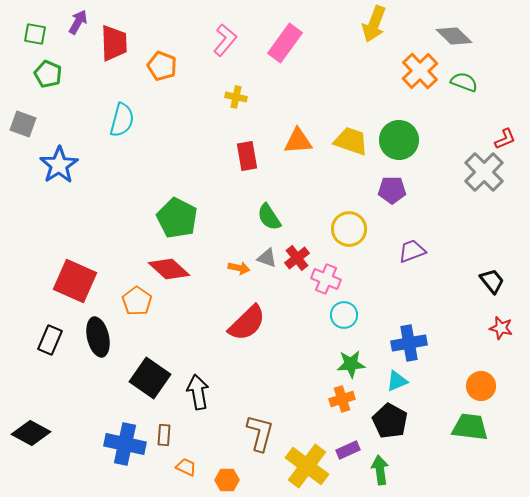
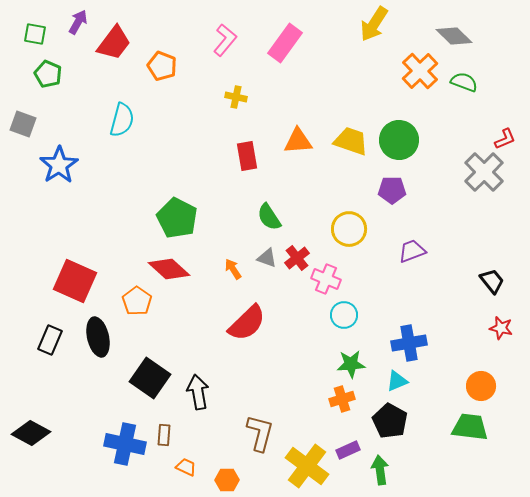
yellow arrow at (374, 24): rotated 12 degrees clockwise
red trapezoid at (114, 43): rotated 39 degrees clockwise
orange arrow at (239, 268): moved 6 px left, 1 px down; rotated 135 degrees counterclockwise
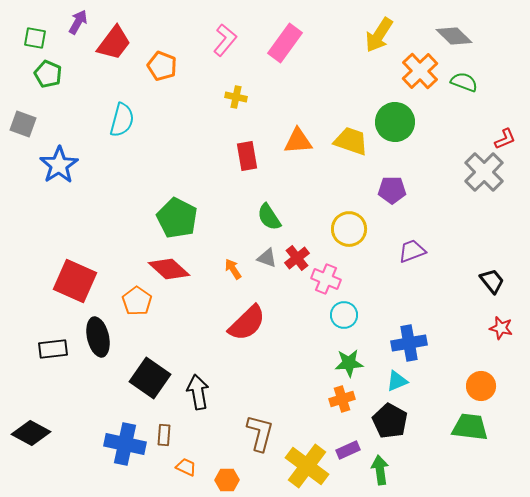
yellow arrow at (374, 24): moved 5 px right, 11 px down
green square at (35, 34): moved 4 px down
green circle at (399, 140): moved 4 px left, 18 px up
black rectangle at (50, 340): moved 3 px right, 9 px down; rotated 60 degrees clockwise
green star at (351, 364): moved 2 px left, 1 px up
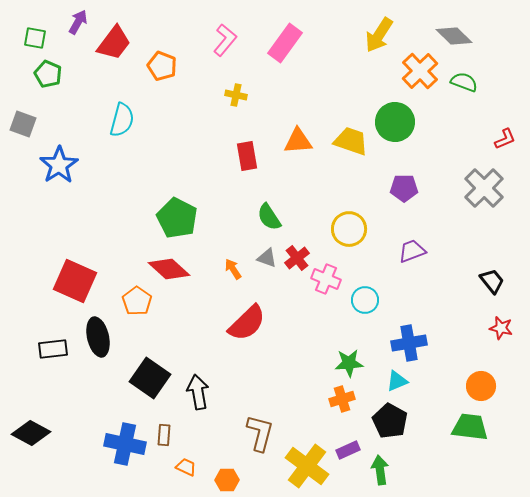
yellow cross at (236, 97): moved 2 px up
gray cross at (484, 172): moved 16 px down
purple pentagon at (392, 190): moved 12 px right, 2 px up
cyan circle at (344, 315): moved 21 px right, 15 px up
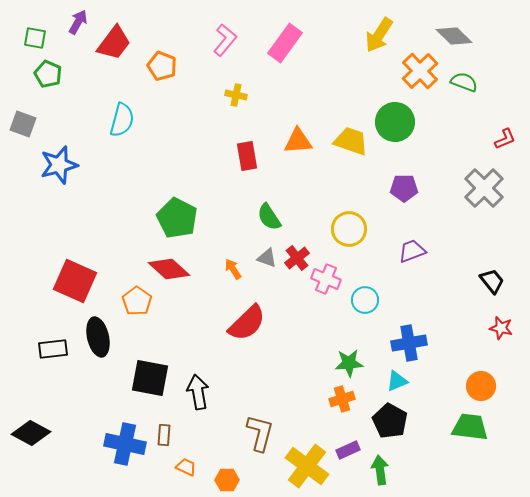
blue star at (59, 165): rotated 18 degrees clockwise
black square at (150, 378): rotated 24 degrees counterclockwise
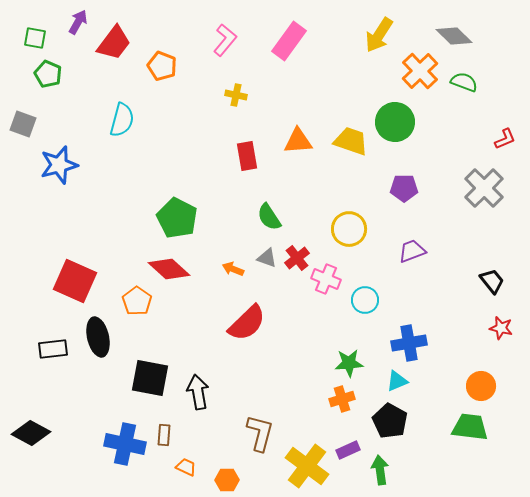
pink rectangle at (285, 43): moved 4 px right, 2 px up
orange arrow at (233, 269): rotated 35 degrees counterclockwise
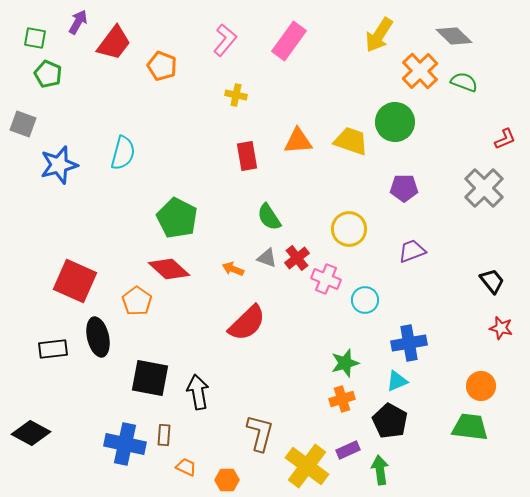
cyan semicircle at (122, 120): moved 1 px right, 33 px down
green star at (349, 363): moved 4 px left; rotated 12 degrees counterclockwise
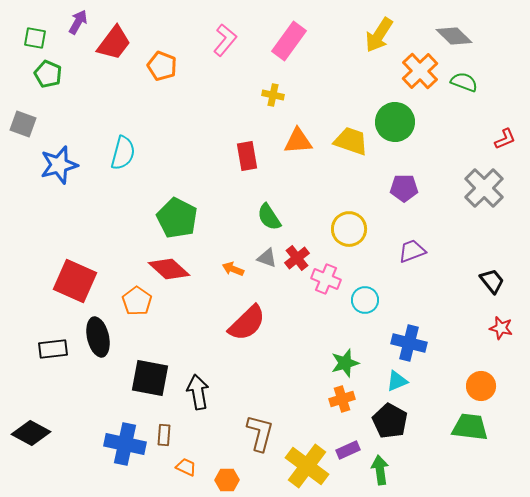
yellow cross at (236, 95): moved 37 px right
blue cross at (409, 343): rotated 24 degrees clockwise
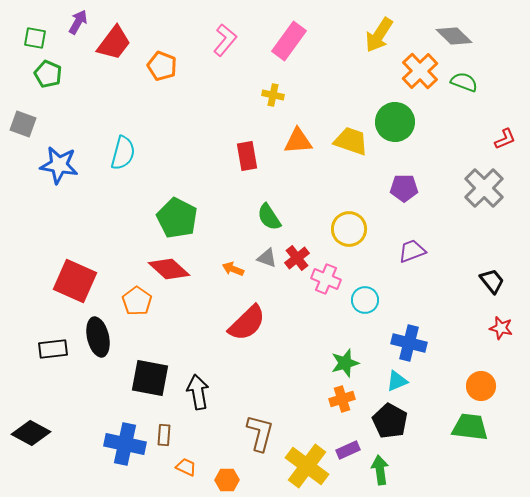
blue star at (59, 165): rotated 24 degrees clockwise
